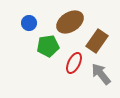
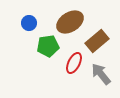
brown rectangle: rotated 15 degrees clockwise
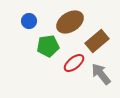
blue circle: moved 2 px up
red ellipse: rotated 25 degrees clockwise
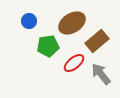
brown ellipse: moved 2 px right, 1 px down
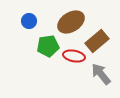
brown ellipse: moved 1 px left, 1 px up
red ellipse: moved 7 px up; rotated 50 degrees clockwise
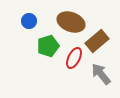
brown ellipse: rotated 52 degrees clockwise
green pentagon: rotated 10 degrees counterclockwise
red ellipse: moved 2 px down; rotated 75 degrees counterclockwise
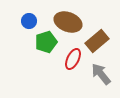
brown ellipse: moved 3 px left
green pentagon: moved 2 px left, 4 px up
red ellipse: moved 1 px left, 1 px down
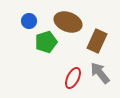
brown rectangle: rotated 25 degrees counterclockwise
red ellipse: moved 19 px down
gray arrow: moved 1 px left, 1 px up
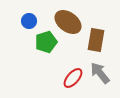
brown ellipse: rotated 16 degrees clockwise
brown rectangle: moved 1 px left, 1 px up; rotated 15 degrees counterclockwise
red ellipse: rotated 15 degrees clockwise
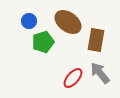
green pentagon: moved 3 px left
